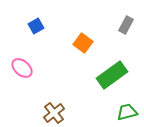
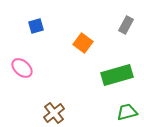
blue square: rotated 14 degrees clockwise
green rectangle: moved 5 px right; rotated 20 degrees clockwise
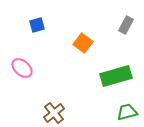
blue square: moved 1 px right, 1 px up
green rectangle: moved 1 px left, 1 px down
